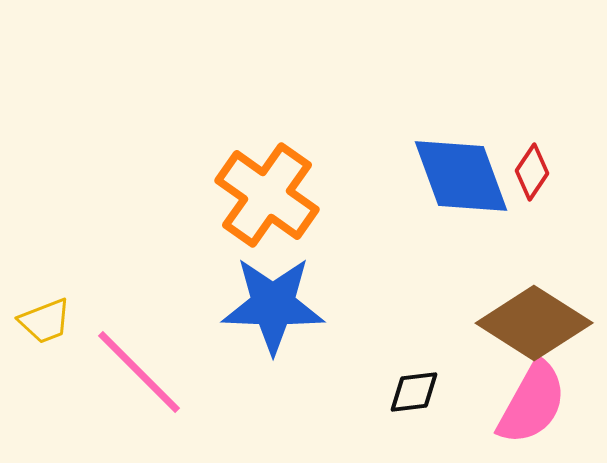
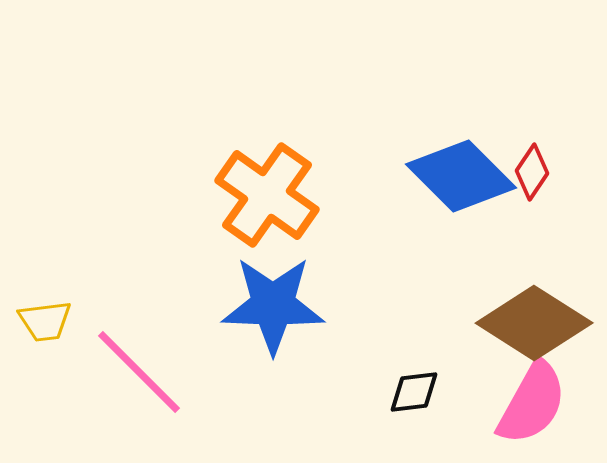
blue diamond: rotated 25 degrees counterclockwise
yellow trapezoid: rotated 14 degrees clockwise
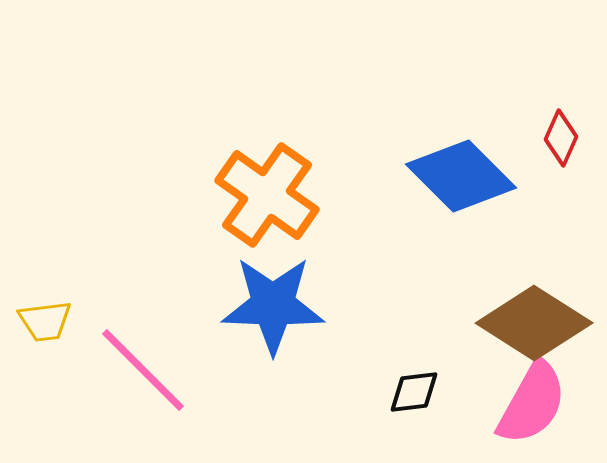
red diamond: moved 29 px right, 34 px up; rotated 10 degrees counterclockwise
pink line: moved 4 px right, 2 px up
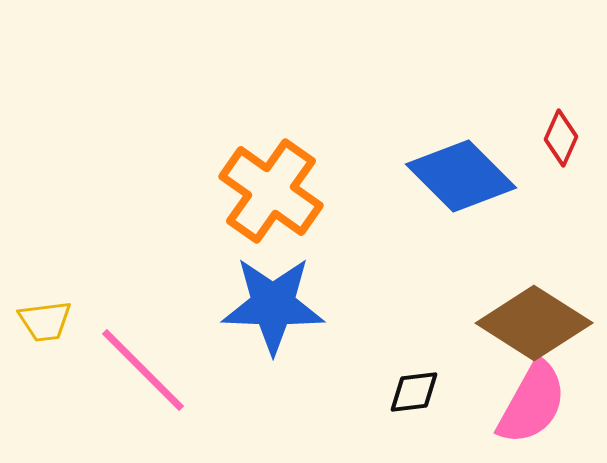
orange cross: moved 4 px right, 4 px up
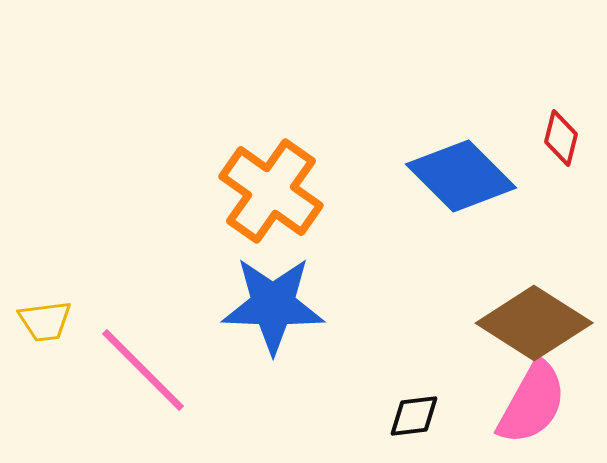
red diamond: rotated 10 degrees counterclockwise
black diamond: moved 24 px down
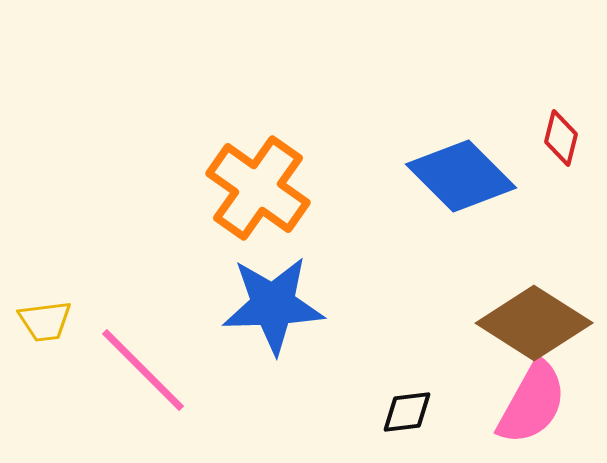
orange cross: moved 13 px left, 3 px up
blue star: rotated 4 degrees counterclockwise
black diamond: moved 7 px left, 4 px up
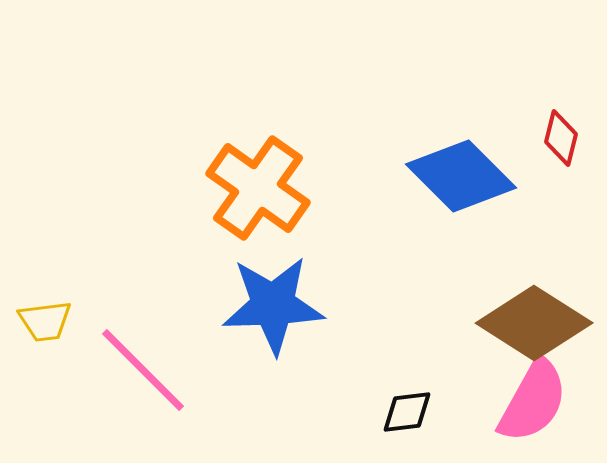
pink semicircle: moved 1 px right, 2 px up
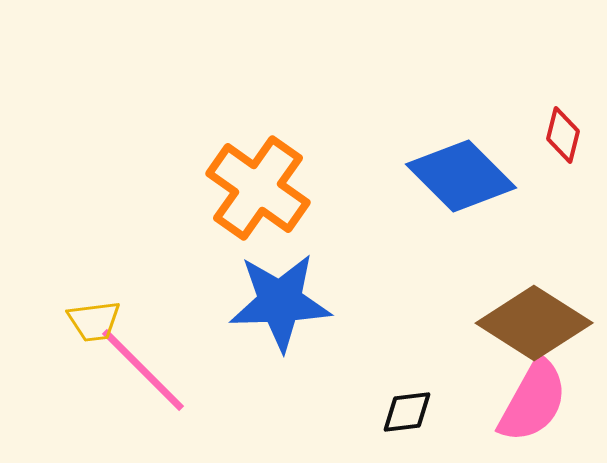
red diamond: moved 2 px right, 3 px up
blue star: moved 7 px right, 3 px up
yellow trapezoid: moved 49 px right
